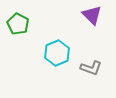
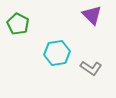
cyan hexagon: rotated 15 degrees clockwise
gray L-shape: rotated 15 degrees clockwise
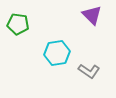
green pentagon: rotated 20 degrees counterclockwise
gray L-shape: moved 2 px left, 3 px down
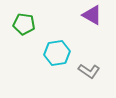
purple triangle: rotated 15 degrees counterclockwise
green pentagon: moved 6 px right
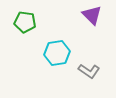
purple triangle: rotated 15 degrees clockwise
green pentagon: moved 1 px right, 2 px up
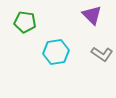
cyan hexagon: moved 1 px left, 1 px up
gray L-shape: moved 13 px right, 17 px up
